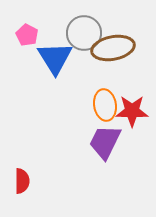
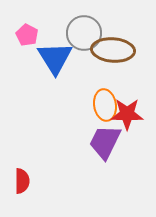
brown ellipse: moved 2 px down; rotated 15 degrees clockwise
red star: moved 5 px left, 3 px down
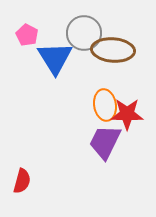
red semicircle: rotated 15 degrees clockwise
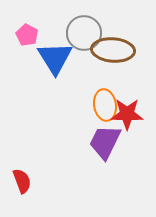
red semicircle: rotated 35 degrees counterclockwise
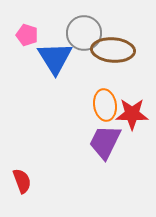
pink pentagon: rotated 10 degrees counterclockwise
red star: moved 5 px right
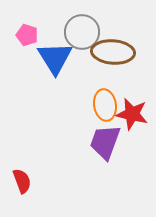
gray circle: moved 2 px left, 1 px up
brown ellipse: moved 2 px down
red star: rotated 12 degrees clockwise
purple trapezoid: rotated 6 degrees counterclockwise
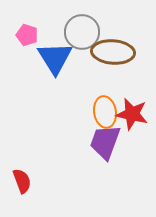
orange ellipse: moved 7 px down
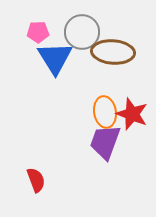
pink pentagon: moved 11 px right, 3 px up; rotated 20 degrees counterclockwise
red star: rotated 8 degrees clockwise
red semicircle: moved 14 px right, 1 px up
